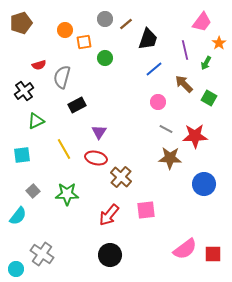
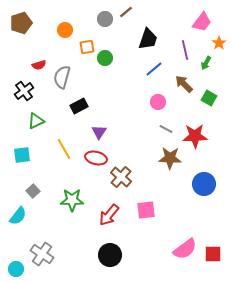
brown line: moved 12 px up
orange square: moved 3 px right, 5 px down
black rectangle: moved 2 px right, 1 px down
green star: moved 5 px right, 6 px down
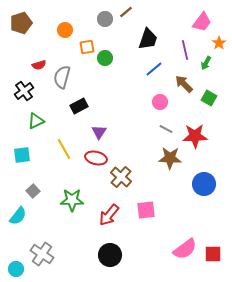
pink circle: moved 2 px right
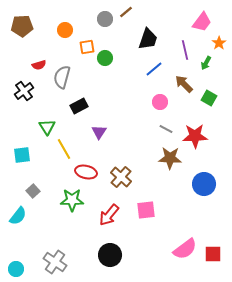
brown pentagon: moved 1 px right, 3 px down; rotated 15 degrees clockwise
green triangle: moved 11 px right, 6 px down; rotated 36 degrees counterclockwise
red ellipse: moved 10 px left, 14 px down
gray cross: moved 13 px right, 8 px down
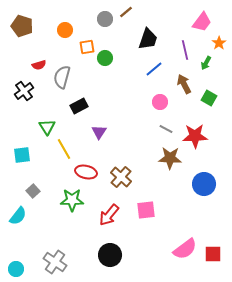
brown pentagon: rotated 20 degrees clockwise
brown arrow: rotated 18 degrees clockwise
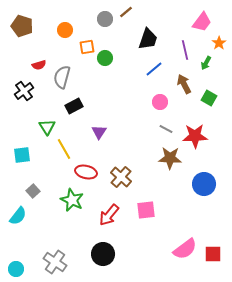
black rectangle: moved 5 px left
green star: rotated 25 degrees clockwise
black circle: moved 7 px left, 1 px up
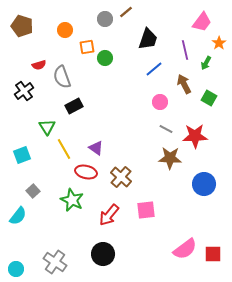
gray semicircle: rotated 35 degrees counterclockwise
purple triangle: moved 3 px left, 16 px down; rotated 28 degrees counterclockwise
cyan square: rotated 12 degrees counterclockwise
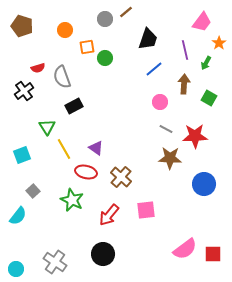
red semicircle: moved 1 px left, 3 px down
brown arrow: rotated 30 degrees clockwise
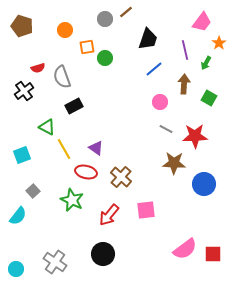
green triangle: rotated 30 degrees counterclockwise
brown star: moved 4 px right, 5 px down
